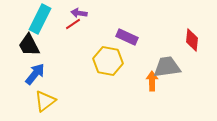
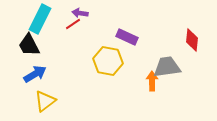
purple arrow: moved 1 px right
blue arrow: rotated 20 degrees clockwise
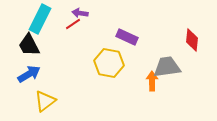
yellow hexagon: moved 1 px right, 2 px down
blue arrow: moved 6 px left
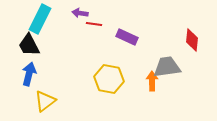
red line: moved 21 px right; rotated 42 degrees clockwise
yellow hexagon: moved 16 px down
blue arrow: rotated 45 degrees counterclockwise
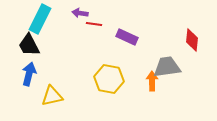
yellow triangle: moved 7 px right, 5 px up; rotated 25 degrees clockwise
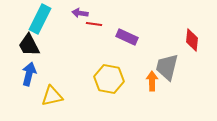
gray trapezoid: rotated 68 degrees counterclockwise
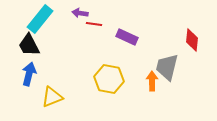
cyan rectangle: rotated 12 degrees clockwise
yellow triangle: moved 1 px down; rotated 10 degrees counterclockwise
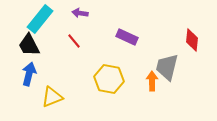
red line: moved 20 px left, 17 px down; rotated 42 degrees clockwise
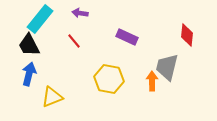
red diamond: moved 5 px left, 5 px up
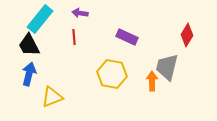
red diamond: rotated 25 degrees clockwise
red line: moved 4 px up; rotated 35 degrees clockwise
yellow hexagon: moved 3 px right, 5 px up
